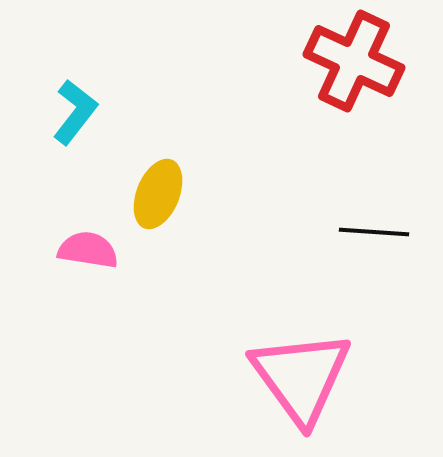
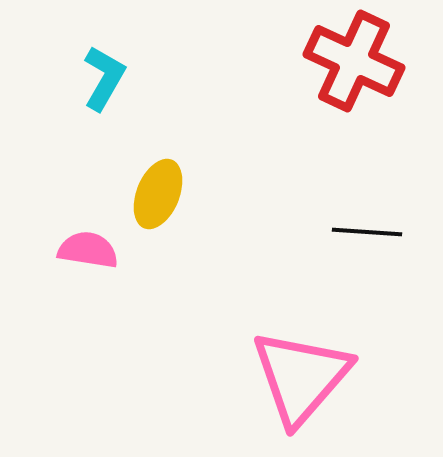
cyan L-shape: moved 29 px right, 34 px up; rotated 8 degrees counterclockwise
black line: moved 7 px left
pink triangle: rotated 17 degrees clockwise
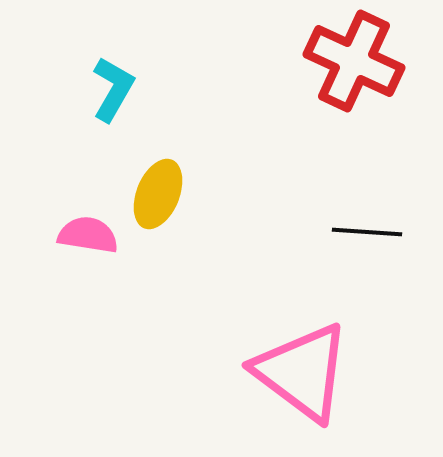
cyan L-shape: moved 9 px right, 11 px down
pink semicircle: moved 15 px up
pink triangle: moved 1 px right, 5 px up; rotated 34 degrees counterclockwise
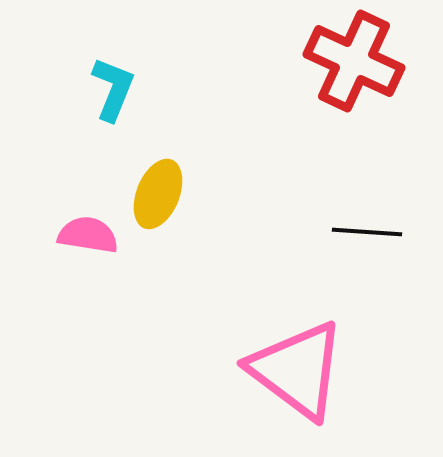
cyan L-shape: rotated 8 degrees counterclockwise
pink triangle: moved 5 px left, 2 px up
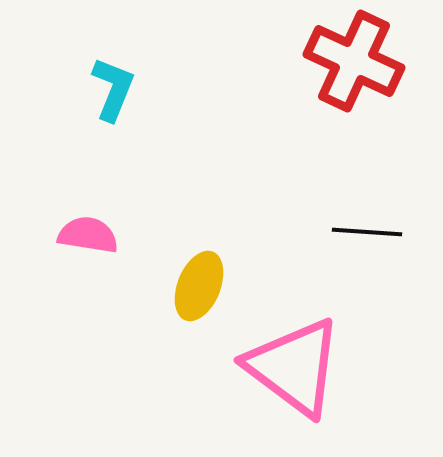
yellow ellipse: moved 41 px right, 92 px down
pink triangle: moved 3 px left, 3 px up
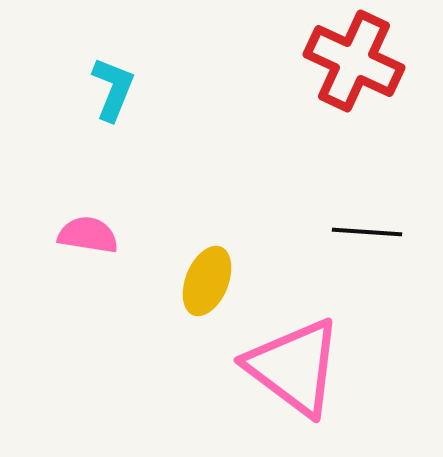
yellow ellipse: moved 8 px right, 5 px up
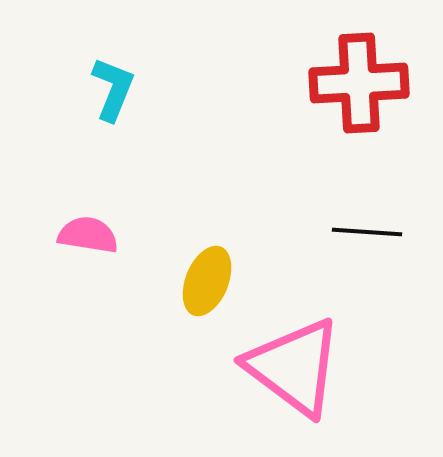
red cross: moved 5 px right, 22 px down; rotated 28 degrees counterclockwise
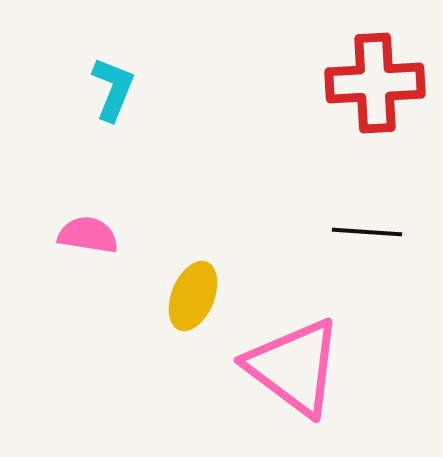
red cross: moved 16 px right
yellow ellipse: moved 14 px left, 15 px down
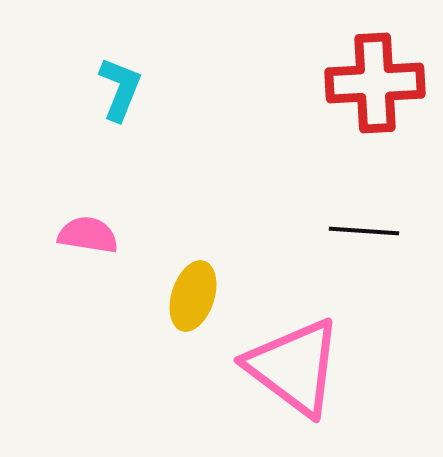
cyan L-shape: moved 7 px right
black line: moved 3 px left, 1 px up
yellow ellipse: rotated 4 degrees counterclockwise
